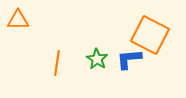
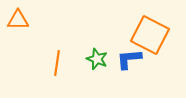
green star: rotated 10 degrees counterclockwise
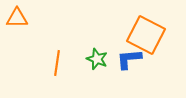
orange triangle: moved 1 px left, 2 px up
orange square: moved 4 px left
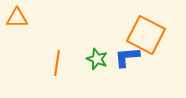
blue L-shape: moved 2 px left, 2 px up
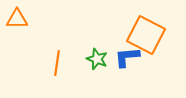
orange triangle: moved 1 px down
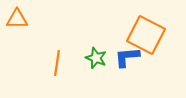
green star: moved 1 px left, 1 px up
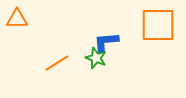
orange square: moved 12 px right, 10 px up; rotated 27 degrees counterclockwise
blue L-shape: moved 21 px left, 15 px up
orange line: rotated 50 degrees clockwise
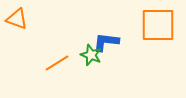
orange triangle: rotated 20 degrees clockwise
blue L-shape: rotated 12 degrees clockwise
green star: moved 5 px left, 3 px up
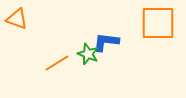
orange square: moved 2 px up
green star: moved 3 px left, 1 px up
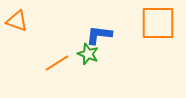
orange triangle: moved 2 px down
blue L-shape: moved 7 px left, 7 px up
